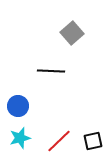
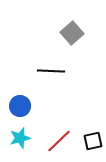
blue circle: moved 2 px right
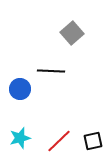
blue circle: moved 17 px up
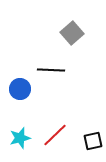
black line: moved 1 px up
red line: moved 4 px left, 6 px up
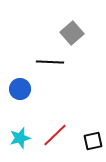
black line: moved 1 px left, 8 px up
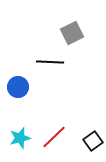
gray square: rotated 15 degrees clockwise
blue circle: moved 2 px left, 2 px up
red line: moved 1 px left, 2 px down
black square: rotated 24 degrees counterclockwise
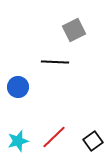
gray square: moved 2 px right, 3 px up
black line: moved 5 px right
cyan star: moved 2 px left, 3 px down
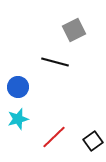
black line: rotated 12 degrees clockwise
cyan star: moved 22 px up
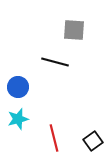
gray square: rotated 30 degrees clockwise
red line: moved 1 px down; rotated 60 degrees counterclockwise
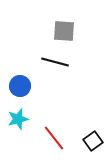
gray square: moved 10 px left, 1 px down
blue circle: moved 2 px right, 1 px up
red line: rotated 24 degrees counterclockwise
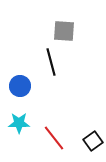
black line: moved 4 px left; rotated 60 degrees clockwise
cyan star: moved 1 px right, 4 px down; rotated 15 degrees clockwise
